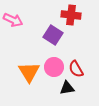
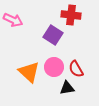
orange triangle: rotated 15 degrees counterclockwise
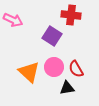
purple square: moved 1 px left, 1 px down
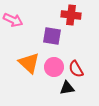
purple square: rotated 24 degrees counterclockwise
orange triangle: moved 9 px up
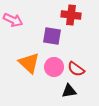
red semicircle: rotated 24 degrees counterclockwise
black triangle: moved 2 px right, 3 px down
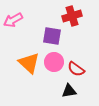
red cross: moved 1 px right, 1 px down; rotated 24 degrees counterclockwise
pink arrow: rotated 126 degrees clockwise
pink circle: moved 5 px up
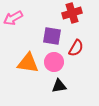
red cross: moved 3 px up
pink arrow: moved 2 px up
orange triangle: moved 1 px left; rotated 35 degrees counterclockwise
red semicircle: moved 21 px up; rotated 96 degrees counterclockwise
black triangle: moved 10 px left, 5 px up
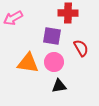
red cross: moved 4 px left; rotated 18 degrees clockwise
red semicircle: moved 5 px right; rotated 60 degrees counterclockwise
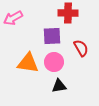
purple square: rotated 12 degrees counterclockwise
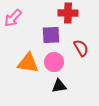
pink arrow: rotated 18 degrees counterclockwise
purple square: moved 1 px left, 1 px up
